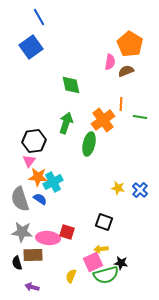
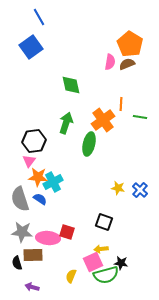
brown semicircle: moved 1 px right, 7 px up
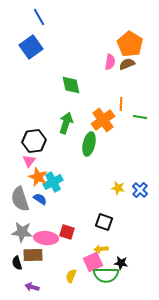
orange star: rotated 18 degrees clockwise
pink ellipse: moved 2 px left
green semicircle: rotated 15 degrees clockwise
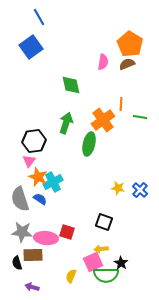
pink semicircle: moved 7 px left
black star: rotated 24 degrees clockwise
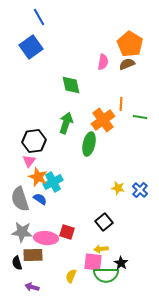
black square: rotated 30 degrees clockwise
pink square: rotated 30 degrees clockwise
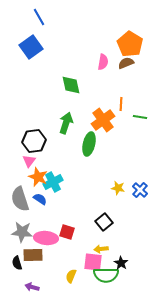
brown semicircle: moved 1 px left, 1 px up
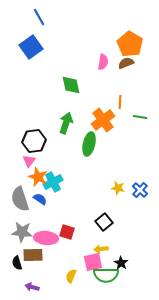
orange line: moved 1 px left, 2 px up
pink square: rotated 18 degrees counterclockwise
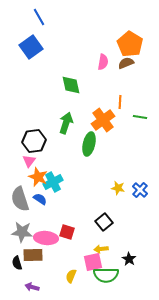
black star: moved 8 px right, 4 px up
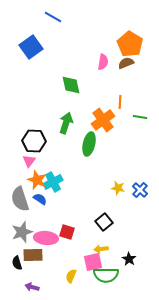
blue line: moved 14 px right; rotated 30 degrees counterclockwise
black hexagon: rotated 10 degrees clockwise
orange star: moved 1 px left, 3 px down
gray star: rotated 25 degrees counterclockwise
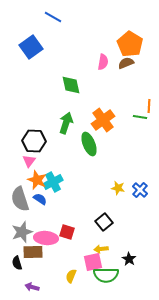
orange line: moved 29 px right, 4 px down
green ellipse: rotated 35 degrees counterclockwise
brown rectangle: moved 3 px up
